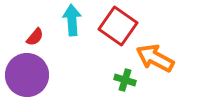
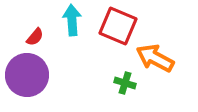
red square: rotated 12 degrees counterclockwise
green cross: moved 3 px down
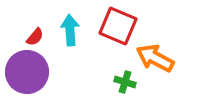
cyan arrow: moved 2 px left, 10 px down
purple circle: moved 3 px up
green cross: moved 1 px up
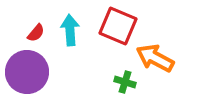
red semicircle: moved 1 px right, 4 px up
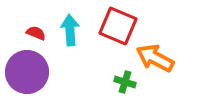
red semicircle: rotated 108 degrees counterclockwise
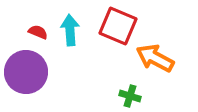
red semicircle: moved 2 px right, 1 px up
purple circle: moved 1 px left
green cross: moved 5 px right, 14 px down
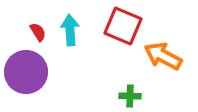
red square: moved 5 px right
red semicircle: rotated 36 degrees clockwise
orange arrow: moved 8 px right, 2 px up
green cross: rotated 15 degrees counterclockwise
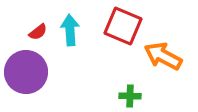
red semicircle: rotated 84 degrees clockwise
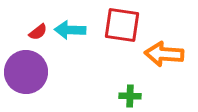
red square: moved 1 px left, 1 px up; rotated 15 degrees counterclockwise
cyan arrow: rotated 84 degrees counterclockwise
orange arrow: moved 1 px right, 2 px up; rotated 24 degrees counterclockwise
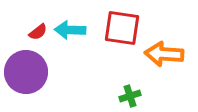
red square: moved 3 px down
green cross: rotated 20 degrees counterclockwise
